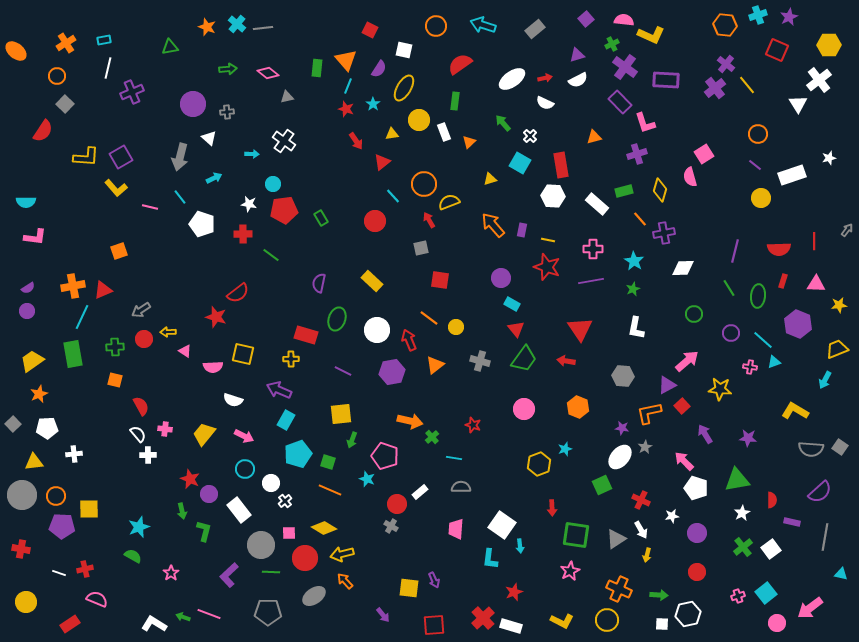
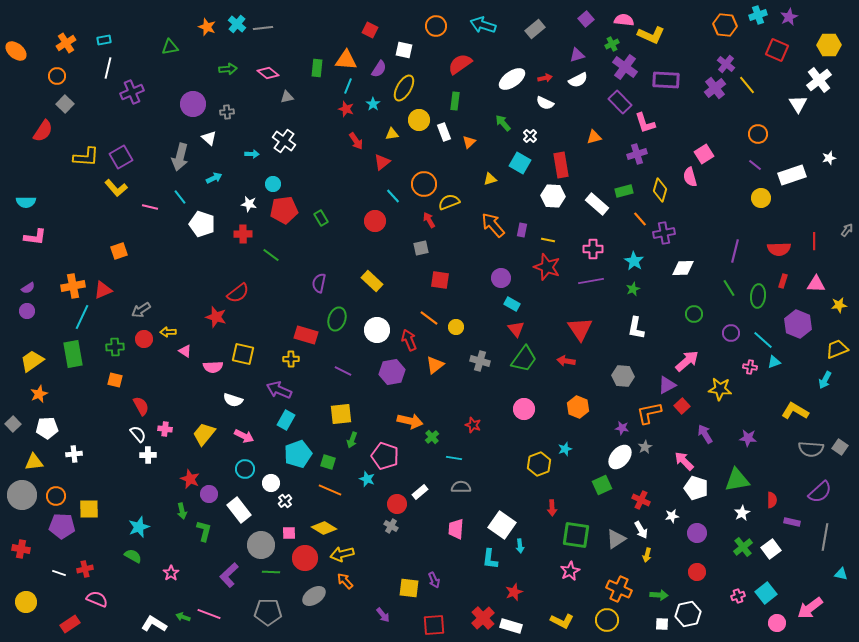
orange triangle at (346, 60): rotated 45 degrees counterclockwise
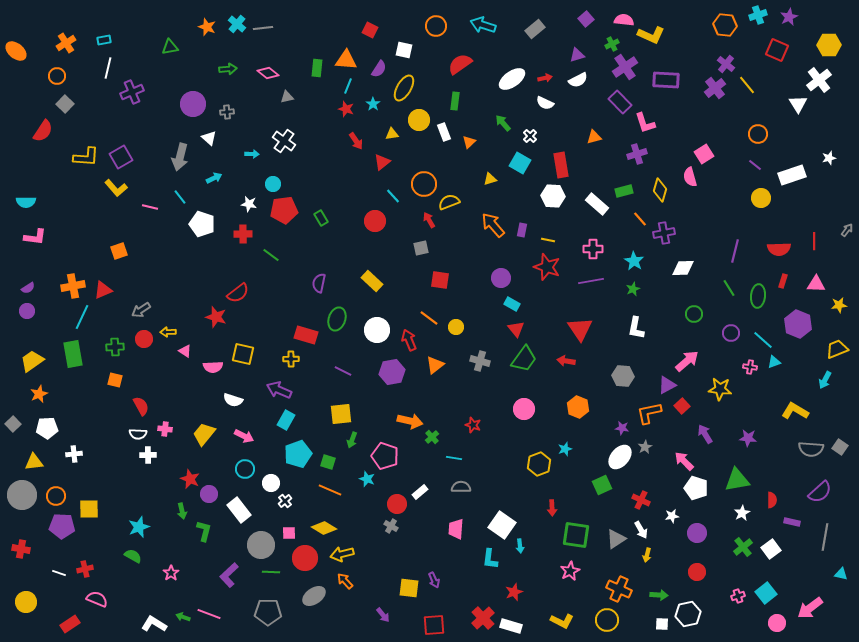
purple cross at (625, 67): rotated 20 degrees clockwise
white semicircle at (138, 434): rotated 132 degrees clockwise
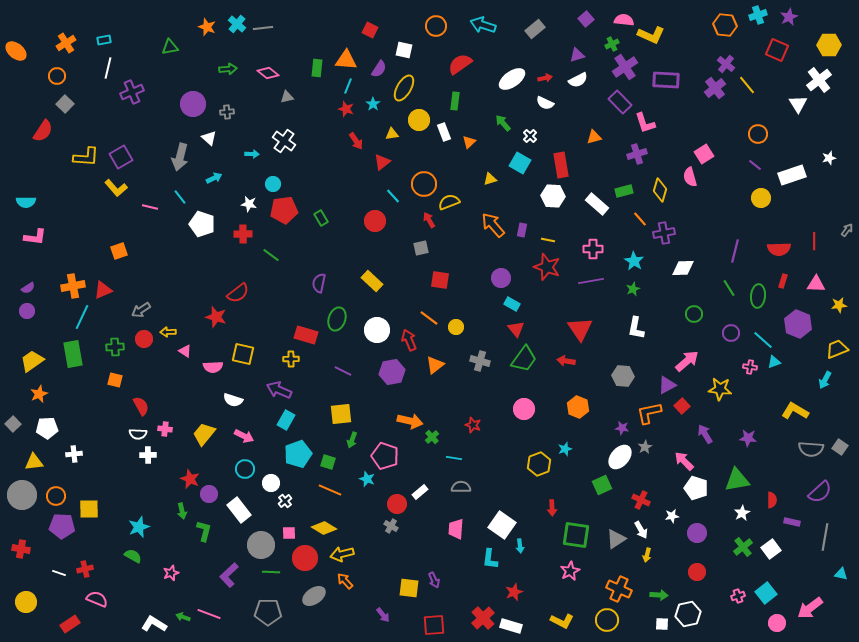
pink star at (171, 573): rotated 14 degrees clockwise
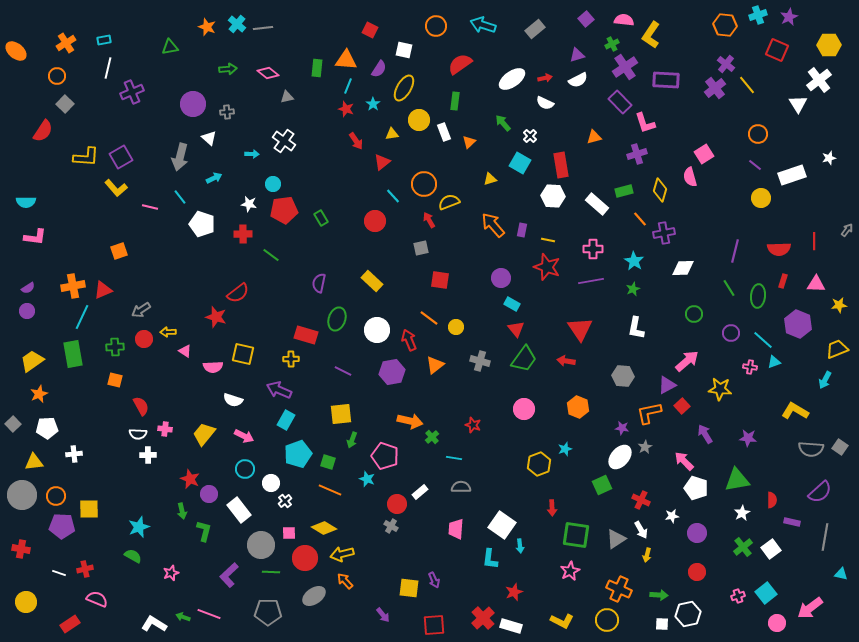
yellow L-shape at (651, 35): rotated 100 degrees clockwise
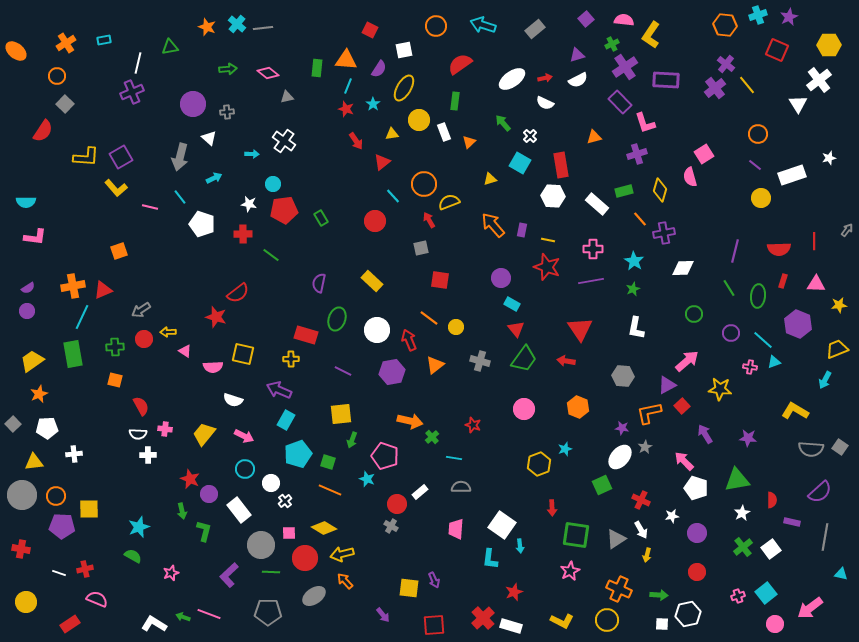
white square at (404, 50): rotated 24 degrees counterclockwise
white line at (108, 68): moved 30 px right, 5 px up
pink circle at (777, 623): moved 2 px left, 1 px down
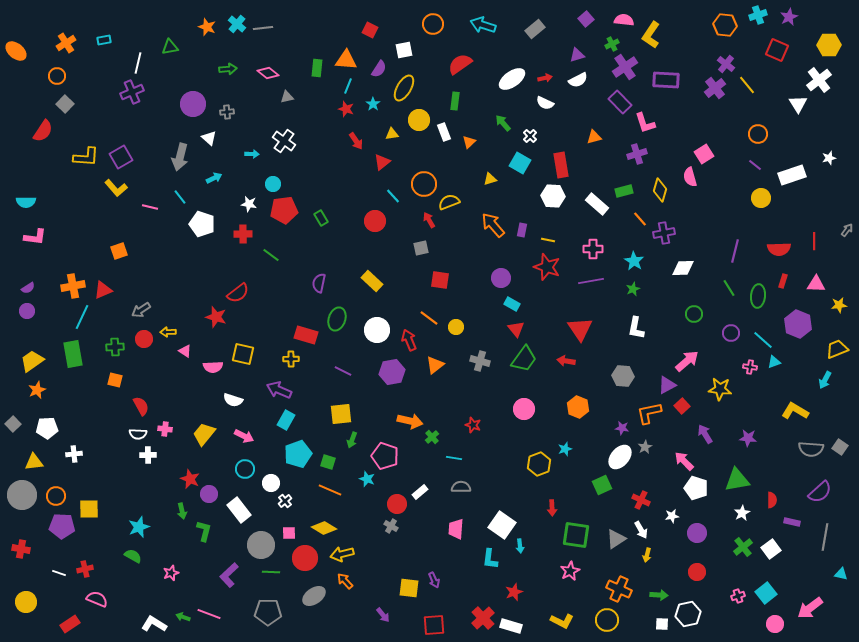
orange circle at (436, 26): moved 3 px left, 2 px up
orange star at (39, 394): moved 2 px left, 4 px up
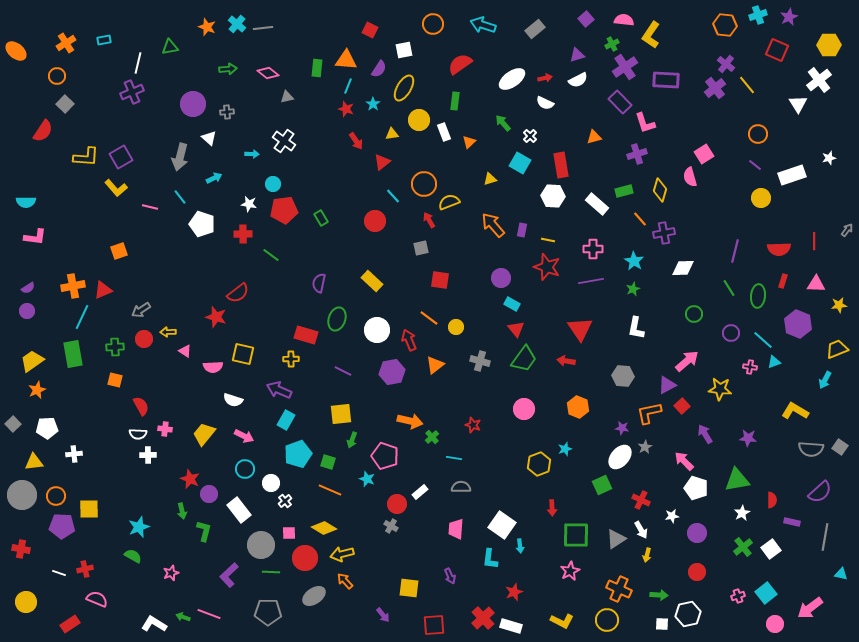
green square at (576, 535): rotated 8 degrees counterclockwise
purple arrow at (434, 580): moved 16 px right, 4 px up
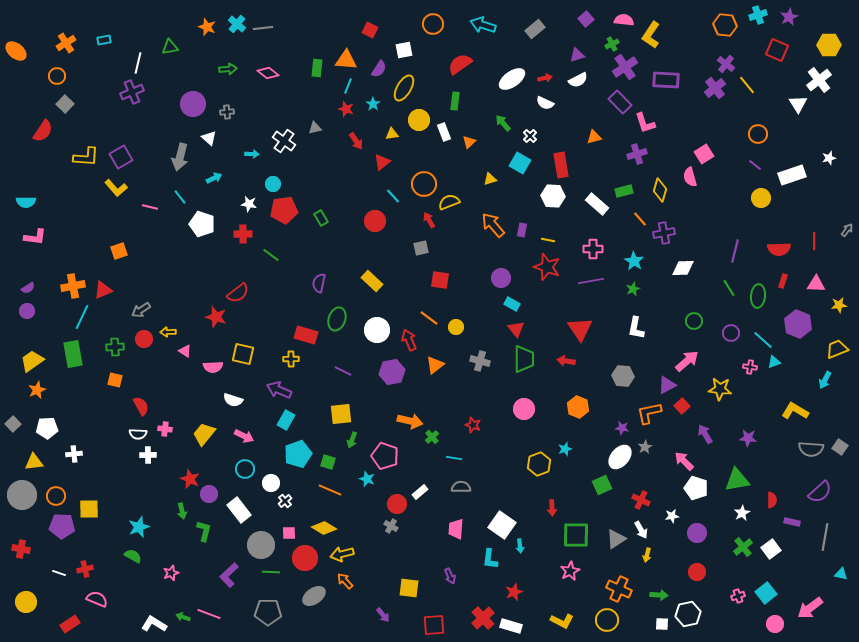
gray triangle at (287, 97): moved 28 px right, 31 px down
green circle at (694, 314): moved 7 px down
green trapezoid at (524, 359): rotated 36 degrees counterclockwise
